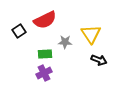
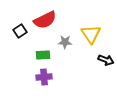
black square: moved 1 px right
green rectangle: moved 2 px left, 1 px down
black arrow: moved 7 px right
purple cross: moved 4 px down; rotated 21 degrees clockwise
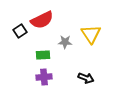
red semicircle: moved 3 px left
black arrow: moved 20 px left, 18 px down
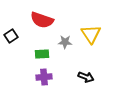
red semicircle: rotated 45 degrees clockwise
black square: moved 9 px left, 5 px down
green rectangle: moved 1 px left, 1 px up
black arrow: moved 1 px up
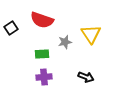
black square: moved 8 px up
gray star: rotated 16 degrees counterclockwise
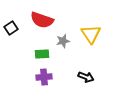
gray star: moved 2 px left, 1 px up
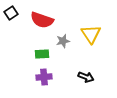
black square: moved 15 px up
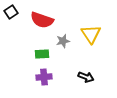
black square: moved 1 px up
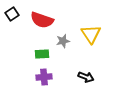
black square: moved 1 px right, 2 px down
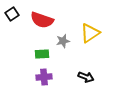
yellow triangle: moved 1 px left, 1 px up; rotated 30 degrees clockwise
